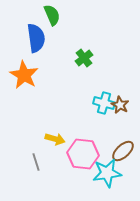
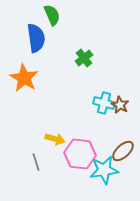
orange star: moved 3 px down
pink hexagon: moved 3 px left
cyan star: moved 3 px left, 3 px up
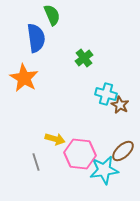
cyan cross: moved 2 px right, 9 px up
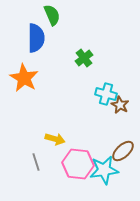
blue semicircle: rotated 8 degrees clockwise
pink hexagon: moved 2 px left, 10 px down
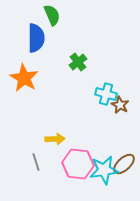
green cross: moved 6 px left, 4 px down
yellow arrow: rotated 18 degrees counterclockwise
brown ellipse: moved 1 px right, 13 px down
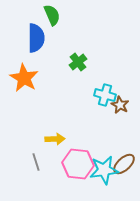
cyan cross: moved 1 px left, 1 px down
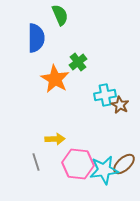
green semicircle: moved 8 px right
orange star: moved 31 px right, 1 px down
cyan cross: rotated 25 degrees counterclockwise
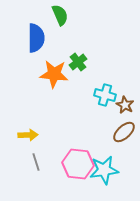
orange star: moved 1 px left, 5 px up; rotated 24 degrees counterclockwise
cyan cross: rotated 25 degrees clockwise
brown star: moved 5 px right
yellow arrow: moved 27 px left, 4 px up
brown ellipse: moved 32 px up
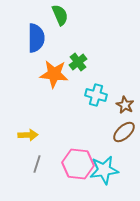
cyan cross: moved 9 px left
gray line: moved 1 px right, 2 px down; rotated 36 degrees clockwise
